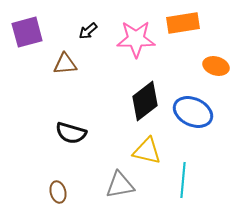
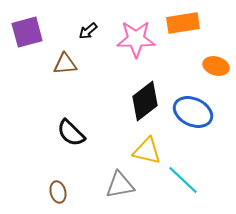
black semicircle: rotated 28 degrees clockwise
cyan line: rotated 52 degrees counterclockwise
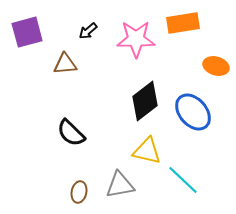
blue ellipse: rotated 24 degrees clockwise
brown ellipse: moved 21 px right; rotated 25 degrees clockwise
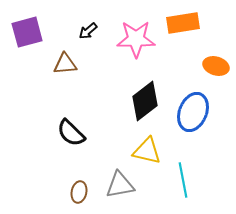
blue ellipse: rotated 63 degrees clockwise
cyan line: rotated 36 degrees clockwise
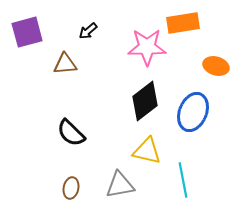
pink star: moved 11 px right, 8 px down
brown ellipse: moved 8 px left, 4 px up
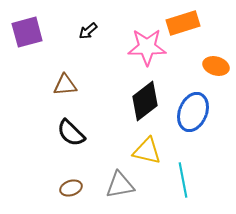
orange rectangle: rotated 8 degrees counterclockwise
brown triangle: moved 21 px down
brown ellipse: rotated 60 degrees clockwise
